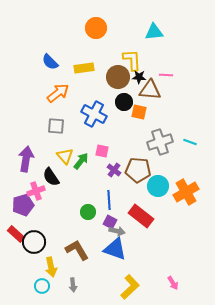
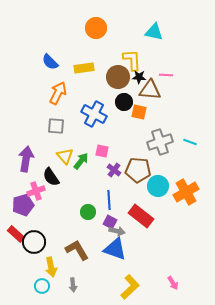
cyan triangle at (154, 32): rotated 18 degrees clockwise
orange arrow at (58, 93): rotated 25 degrees counterclockwise
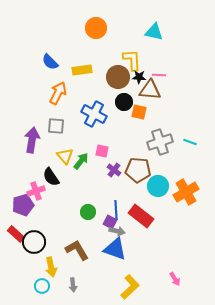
yellow rectangle at (84, 68): moved 2 px left, 2 px down
pink line at (166, 75): moved 7 px left
purple arrow at (26, 159): moved 6 px right, 19 px up
blue line at (109, 200): moved 7 px right, 10 px down
pink arrow at (173, 283): moved 2 px right, 4 px up
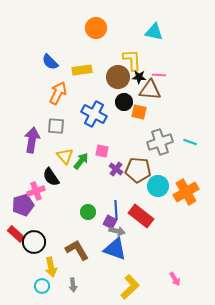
purple cross at (114, 170): moved 2 px right, 1 px up
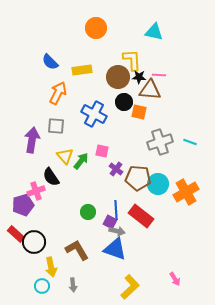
brown pentagon at (138, 170): moved 8 px down
cyan circle at (158, 186): moved 2 px up
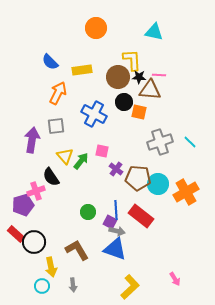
gray square at (56, 126): rotated 12 degrees counterclockwise
cyan line at (190, 142): rotated 24 degrees clockwise
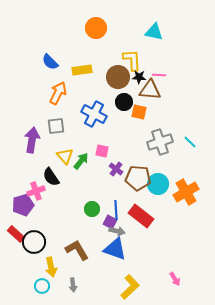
green circle at (88, 212): moved 4 px right, 3 px up
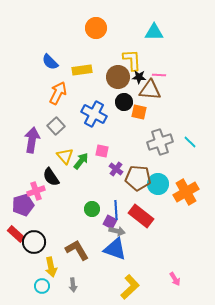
cyan triangle at (154, 32): rotated 12 degrees counterclockwise
gray square at (56, 126): rotated 36 degrees counterclockwise
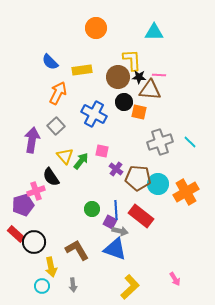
gray arrow at (117, 231): moved 3 px right
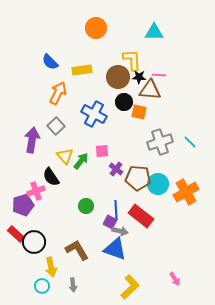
pink square at (102, 151): rotated 16 degrees counterclockwise
green circle at (92, 209): moved 6 px left, 3 px up
